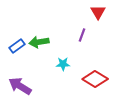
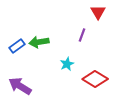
cyan star: moved 4 px right; rotated 24 degrees counterclockwise
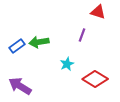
red triangle: rotated 42 degrees counterclockwise
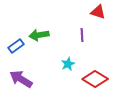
purple line: rotated 24 degrees counterclockwise
green arrow: moved 7 px up
blue rectangle: moved 1 px left
cyan star: moved 1 px right
purple arrow: moved 1 px right, 7 px up
